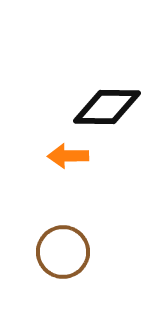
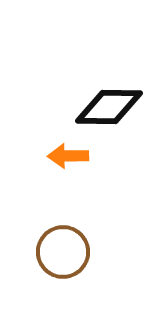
black diamond: moved 2 px right
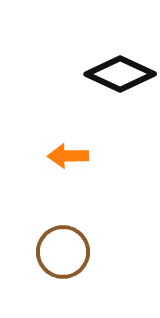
black diamond: moved 11 px right, 33 px up; rotated 24 degrees clockwise
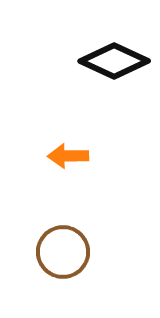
black diamond: moved 6 px left, 13 px up
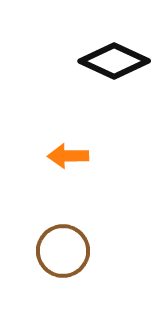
brown circle: moved 1 px up
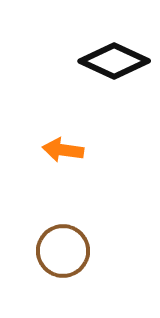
orange arrow: moved 5 px left, 6 px up; rotated 9 degrees clockwise
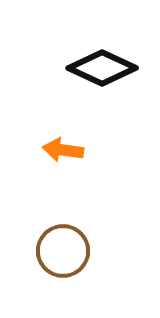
black diamond: moved 12 px left, 7 px down
